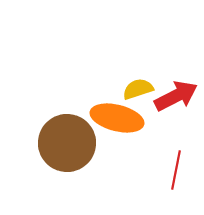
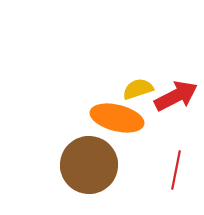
brown circle: moved 22 px right, 22 px down
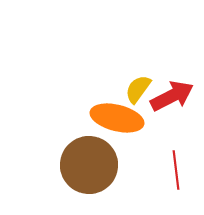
yellow semicircle: rotated 36 degrees counterclockwise
red arrow: moved 4 px left
red line: rotated 18 degrees counterclockwise
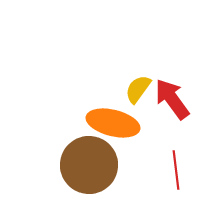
red arrow: moved 3 px down; rotated 99 degrees counterclockwise
orange ellipse: moved 4 px left, 5 px down
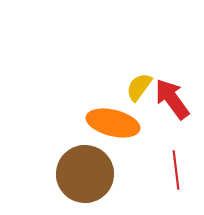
yellow semicircle: moved 1 px right, 2 px up
brown circle: moved 4 px left, 9 px down
